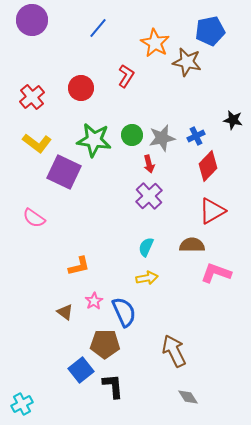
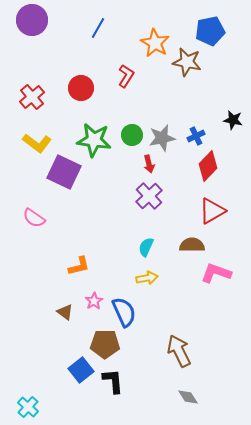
blue line: rotated 10 degrees counterclockwise
brown arrow: moved 5 px right
black L-shape: moved 5 px up
cyan cross: moved 6 px right, 3 px down; rotated 20 degrees counterclockwise
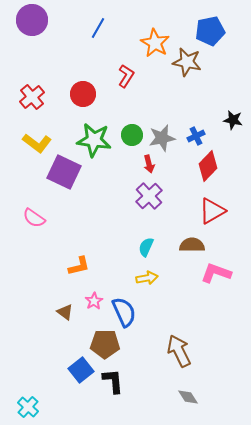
red circle: moved 2 px right, 6 px down
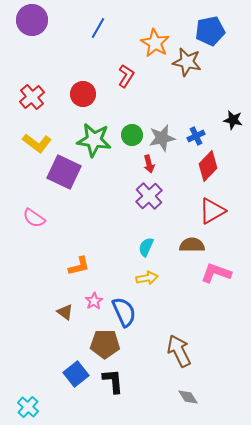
blue square: moved 5 px left, 4 px down
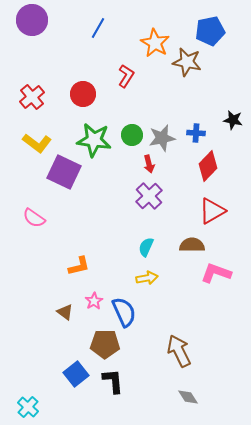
blue cross: moved 3 px up; rotated 30 degrees clockwise
